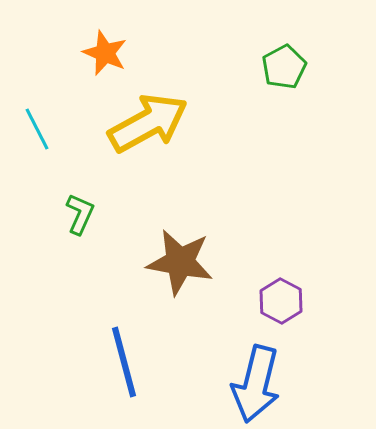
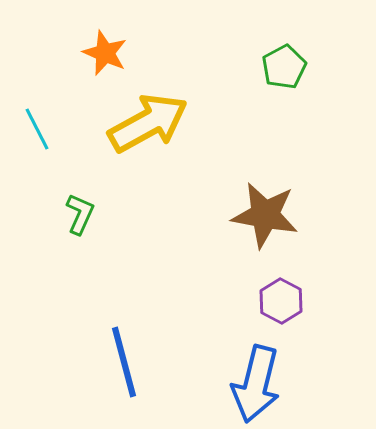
brown star: moved 85 px right, 47 px up
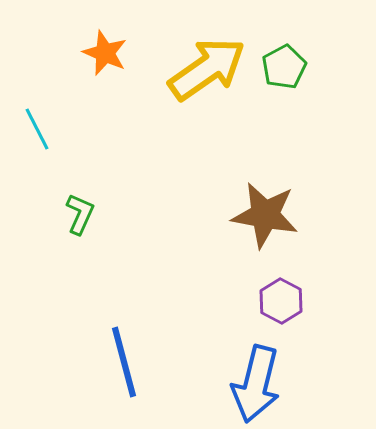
yellow arrow: moved 59 px right, 54 px up; rotated 6 degrees counterclockwise
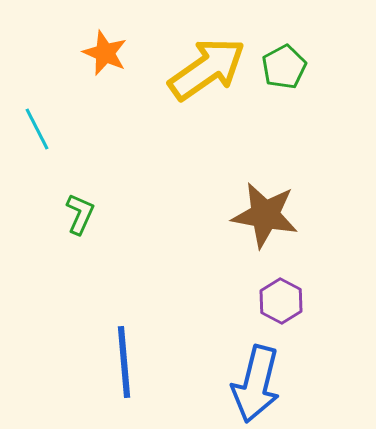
blue line: rotated 10 degrees clockwise
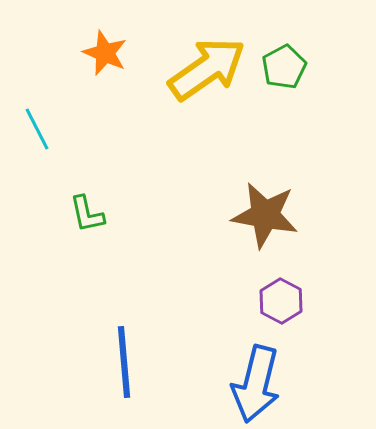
green L-shape: moved 7 px right; rotated 144 degrees clockwise
